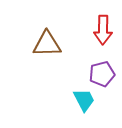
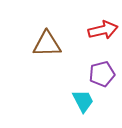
red arrow: rotated 104 degrees counterclockwise
cyan trapezoid: moved 1 px left, 1 px down
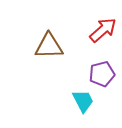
red arrow: rotated 28 degrees counterclockwise
brown triangle: moved 2 px right, 2 px down
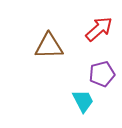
red arrow: moved 4 px left, 1 px up
